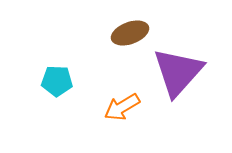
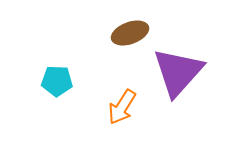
orange arrow: rotated 27 degrees counterclockwise
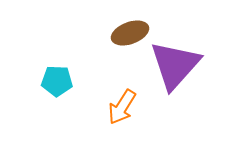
purple triangle: moved 3 px left, 7 px up
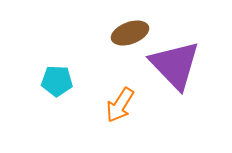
purple triangle: rotated 26 degrees counterclockwise
orange arrow: moved 2 px left, 2 px up
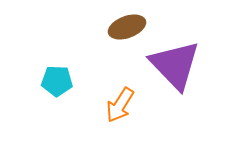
brown ellipse: moved 3 px left, 6 px up
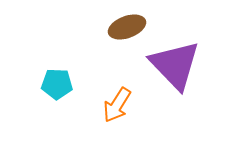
cyan pentagon: moved 3 px down
orange arrow: moved 3 px left
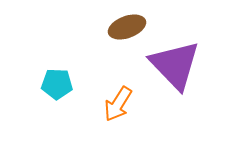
orange arrow: moved 1 px right, 1 px up
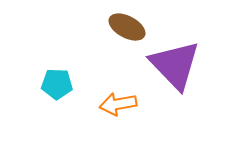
brown ellipse: rotated 48 degrees clockwise
orange arrow: rotated 48 degrees clockwise
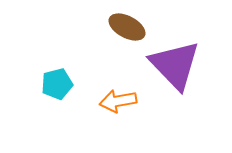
cyan pentagon: rotated 16 degrees counterclockwise
orange arrow: moved 3 px up
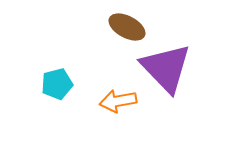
purple triangle: moved 9 px left, 3 px down
